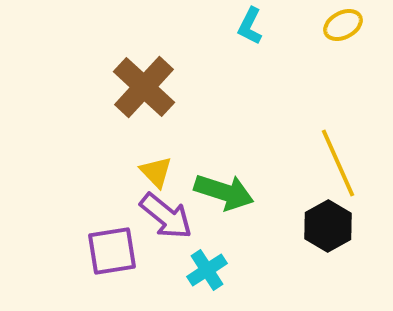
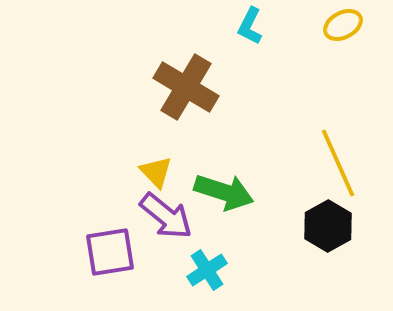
brown cross: moved 42 px right; rotated 12 degrees counterclockwise
purple square: moved 2 px left, 1 px down
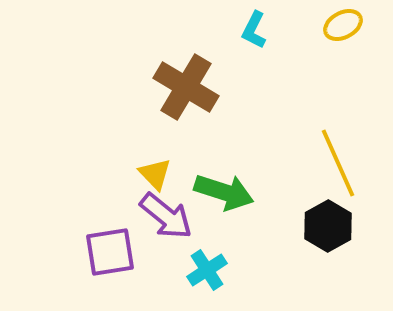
cyan L-shape: moved 4 px right, 4 px down
yellow triangle: moved 1 px left, 2 px down
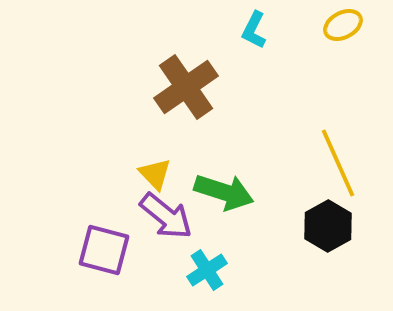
brown cross: rotated 24 degrees clockwise
purple square: moved 6 px left, 2 px up; rotated 24 degrees clockwise
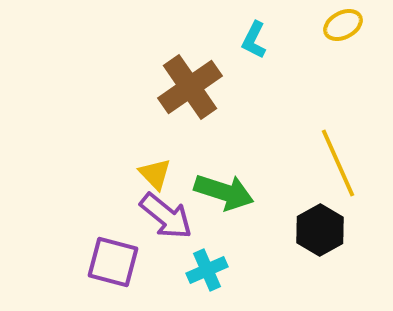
cyan L-shape: moved 10 px down
brown cross: moved 4 px right
black hexagon: moved 8 px left, 4 px down
purple square: moved 9 px right, 12 px down
cyan cross: rotated 9 degrees clockwise
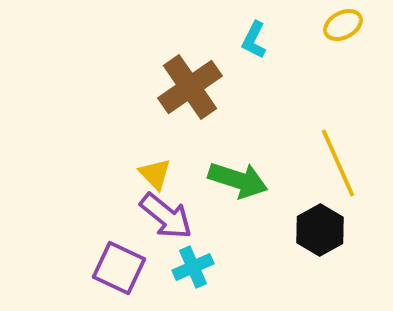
green arrow: moved 14 px right, 12 px up
purple square: moved 6 px right, 6 px down; rotated 10 degrees clockwise
cyan cross: moved 14 px left, 3 px up
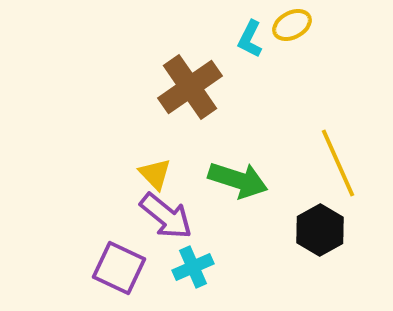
yellow ellipse: moved 51 px left
cyan L-shape: moved 4 px left, 1 px up
